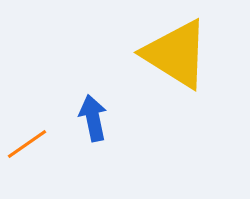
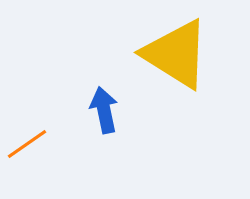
blue arrow: moved 11 px right, 8 px up
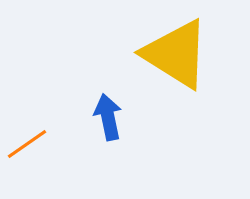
blue arrow: moved 4 px right, 7 px down
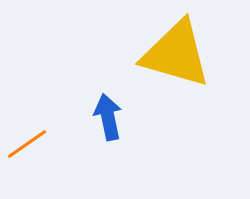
yellow triangle: rotated 16 degrees counterclockwise
